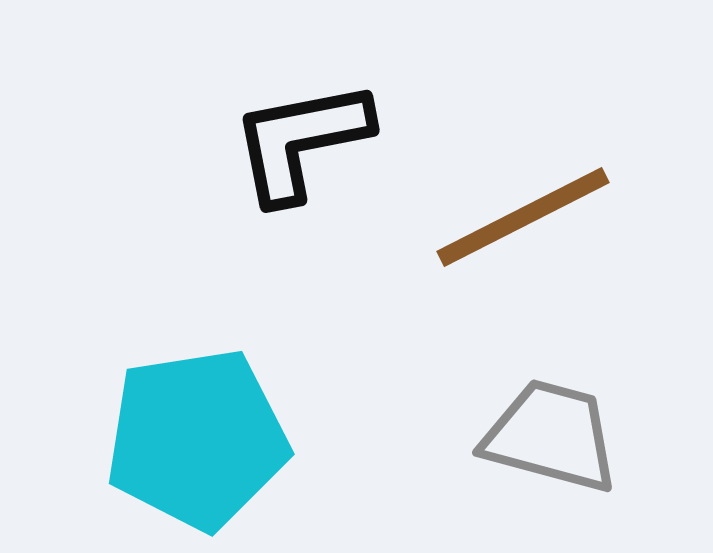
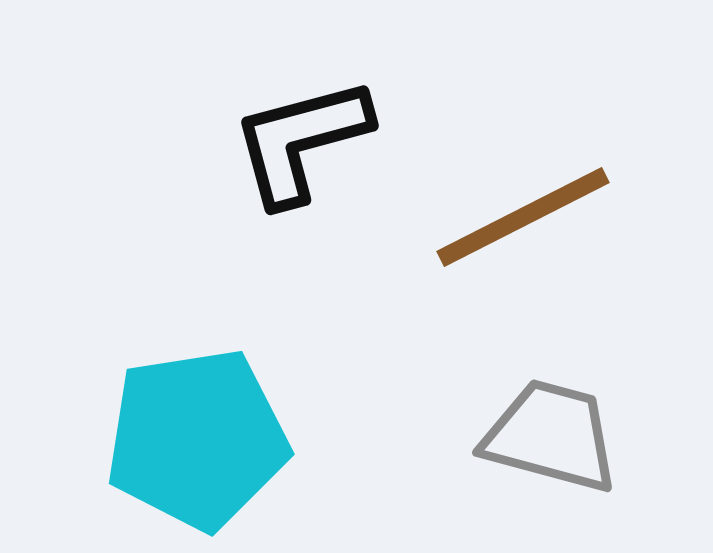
black L-shape: rotated 4 degrees counterclockwise
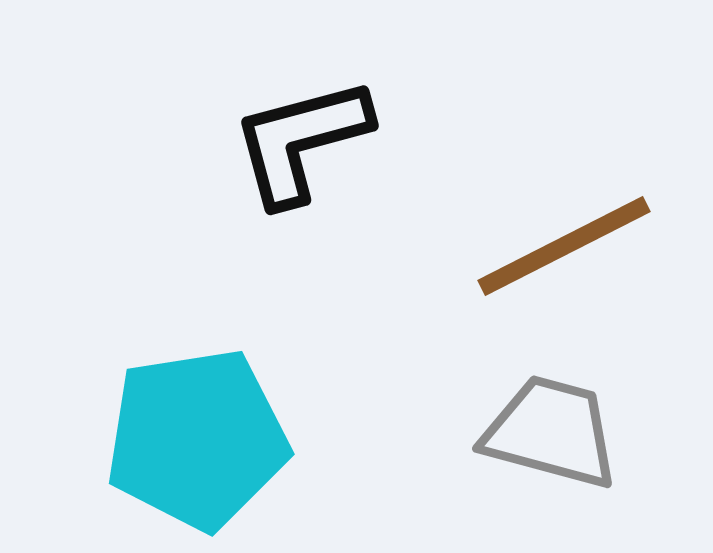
brown line: moved 41 px right, 29 px down
gray trapezoid: moved 4 px up
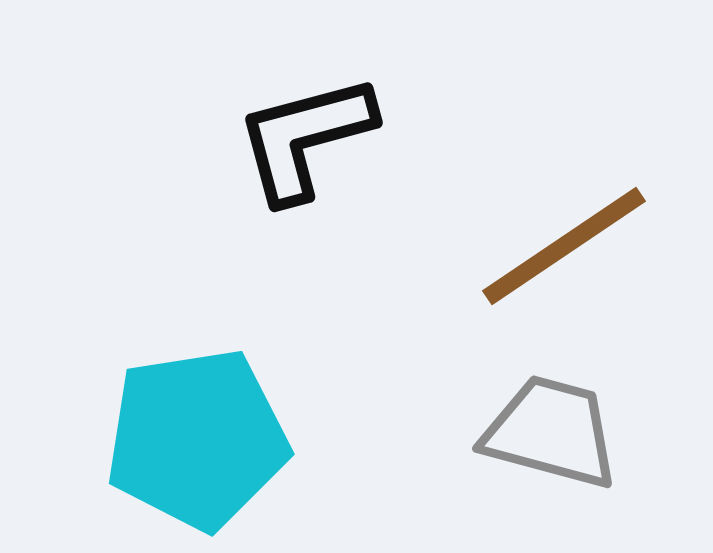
black L-shape: moved 4 px right, 3 px up
brown line: rotated 7 degrees counterclockwise
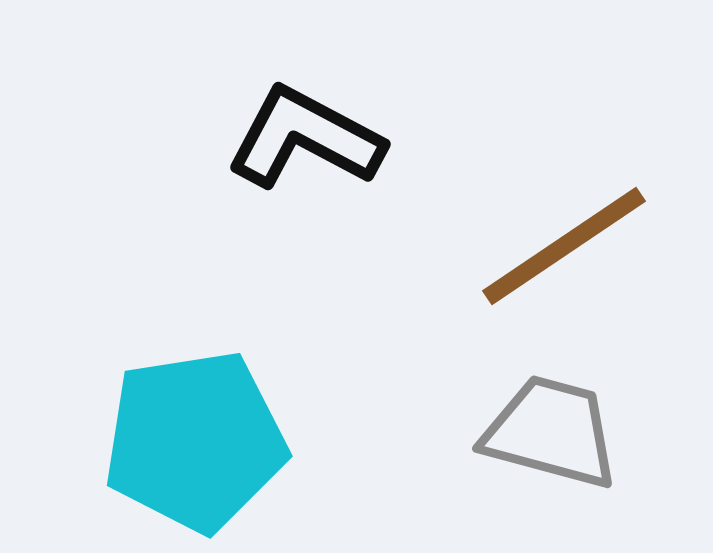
black L-shape: rotated 43 degrees clockwise
cyan pentagon: moved 2 px left, 2 px down
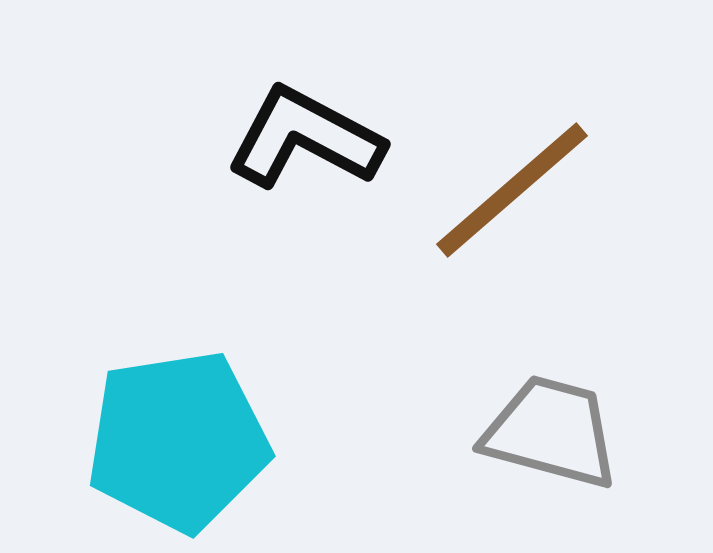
brown line: moved 52 px left, 56 px up; rotated 7 degrees counterclockwise
cyan pentagon: moved 17 px left
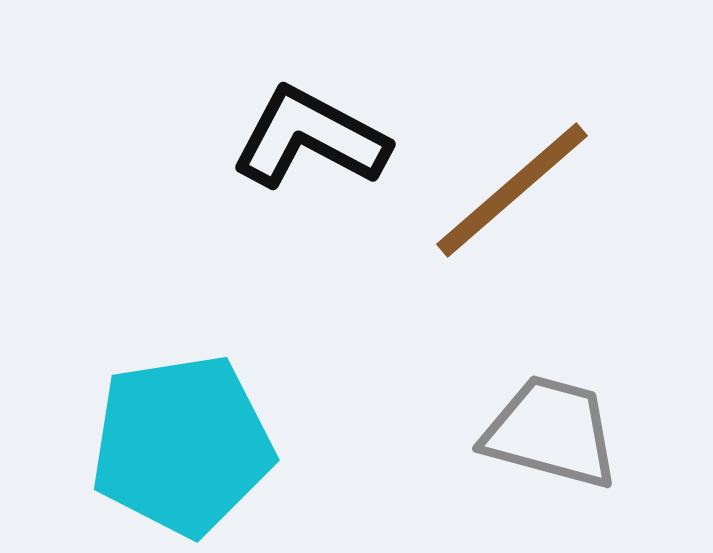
black L-shape: moved 5 px right
cyan pentagon: moved 4 px right, 4 px down
